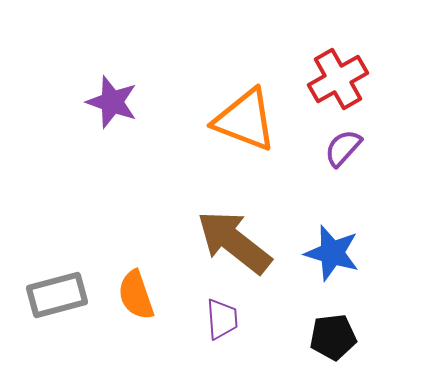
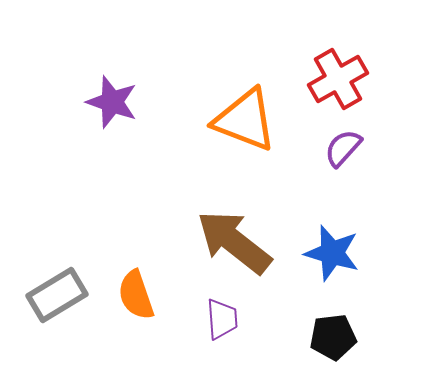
gray rectangle: rotated 16 degrees counterclockwise
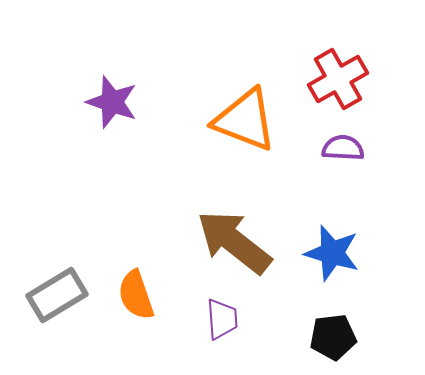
purple semicircle: rotated 51 degrees clockwise
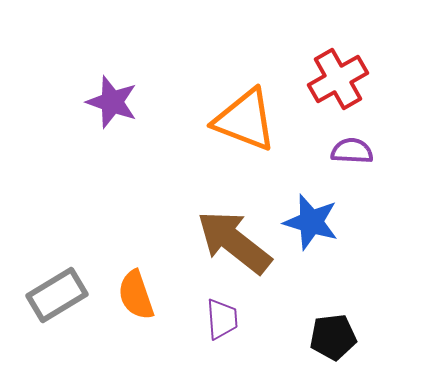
purple semicircle: moved 9 px right, 3 px down
blue star: moved 21 px left, 31 px up
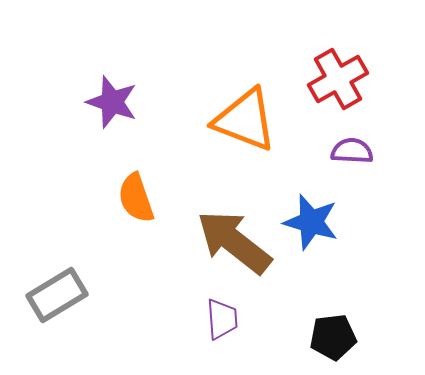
orange semicircle: moved 97 px up
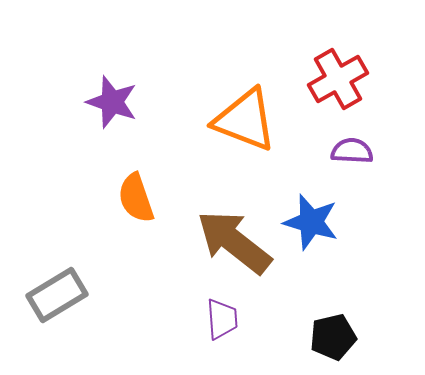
black pentagon: rotated 6 degrees counterclockwise
